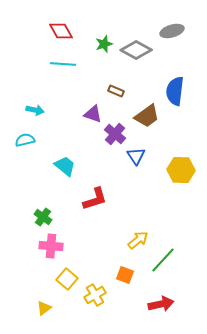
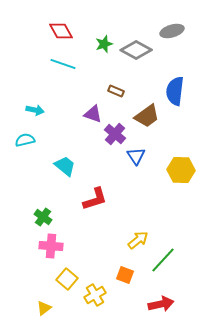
cyan line: rotated 15 degrees clockwise
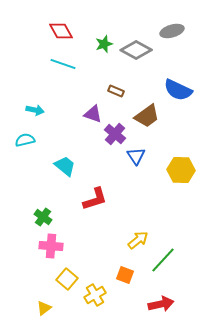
blue semicircle: moved 3 px right, 1 px up; rotated 72 degrees counterclockwise
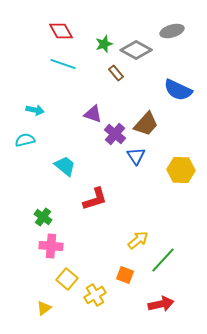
brown rectangle: moved 18 px up; rotated 28 degrees clockwise
brown trapezoid: moved 1 px left, 8 px down; rotated 12 degrees counterclockwise
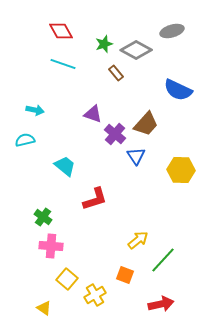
yellow triangle: rotated 49 degrees counterclockwise
